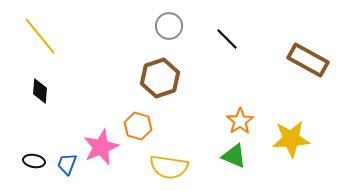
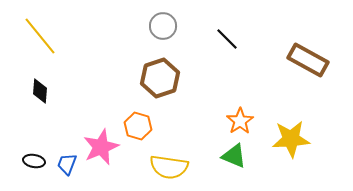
gray circle: moved 6 px left
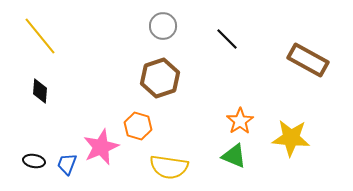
yellow star: moved 1 px up; rotated 9 degrees clockwise
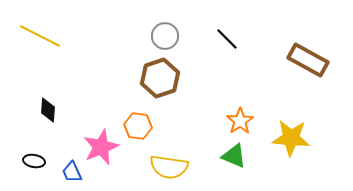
gray circle: moved 2 px right, 10 px down
yellow line: rotated 24 degrees counterclockwise
black diamond: moved 8 px right, 19 px down
orange hexagon: rotated 8 degrees counterclockwise
blue trapezoid: moved 5 px right, 8 px down; rotated 45 degrees counterclockwise
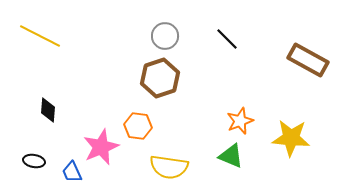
orange star: rotated 12 degrees clockwise
green triangle: moved 3 px left
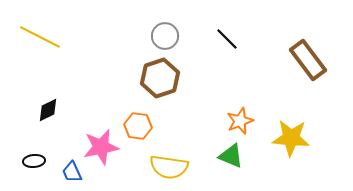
yellow line: moved 1 px down
brown rectangle: rotated 24 degrees clockwise
black diamond: rotated 60 degrees clockwise
pink star: rotated 12 degrees clockwise
black ellipse: rotated 15 degrees counterclockwise
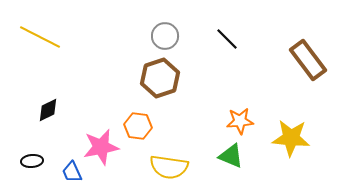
orange star: rotated 16 degrees clockwise
black ellipse: moved 2 px left
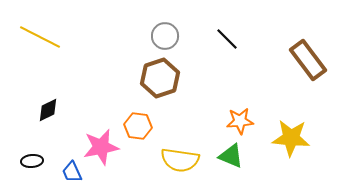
yellow semicircle: moved 11 px right, 7 px up
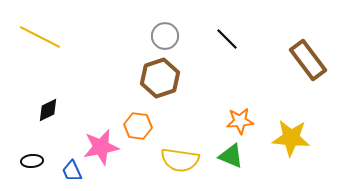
blue trapezoid: moved 1 px up
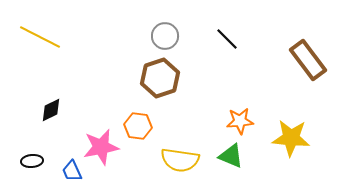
black diamond: moved 3 px right
